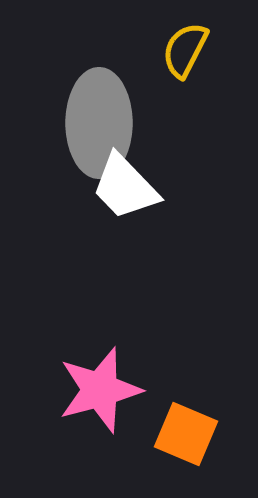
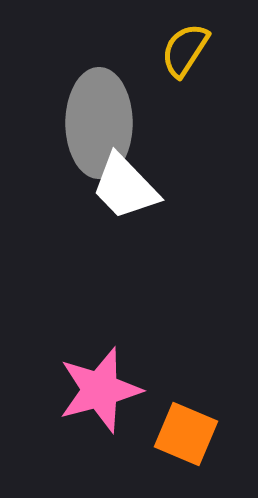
yellow semicircle: rotated 6 degrees clockwise
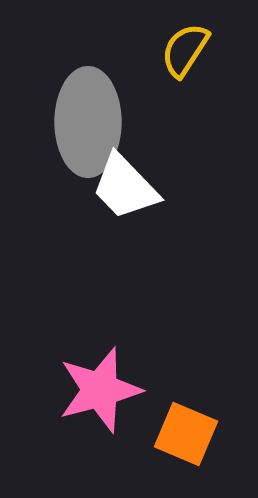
gray ellipse: moved 11 px left, 1 px up
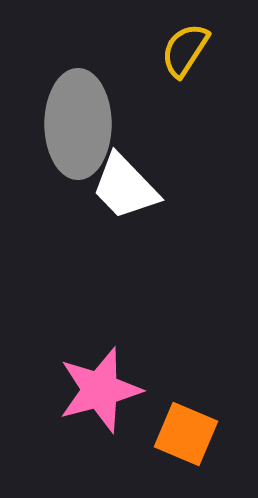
gray ellipse: moved 10 px left, 2 px down
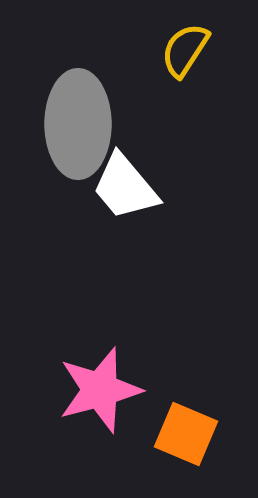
white trapezoid: rotated 4 degrees clockwise
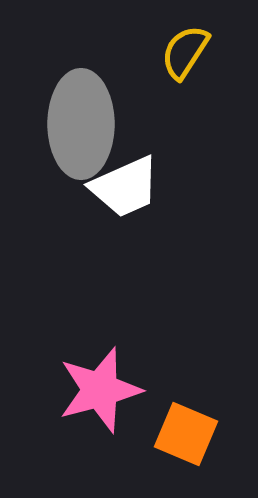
yellow semicircle: moved 2 px down
gray ellipse: moved 3 px right
white trapezoid: rotated 74 degrees counterclockwise
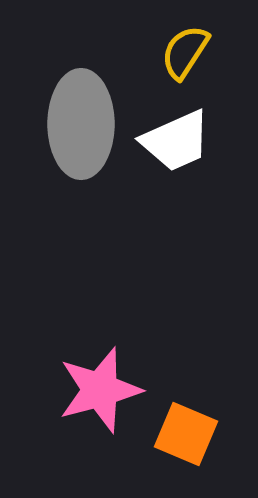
white trapezoid: moved 51 px right, 46 px up
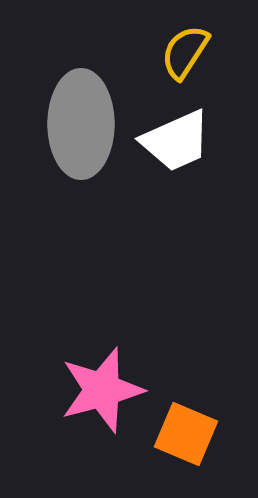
pink star: moved 2 px right
